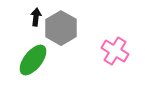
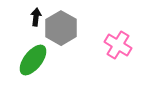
pink cross: moved 3 px right, 6 px up
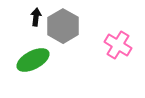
gray hexagon: moved 2 px right, 2 px up
green ellipse: rotated 24 degrees clockwise
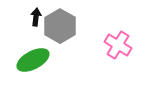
gray hexagon: moved 3 px left
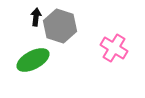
gray hexagon: rotated 12 degrees counterclockwise
pink cross: moved 4 px left, 3 px down
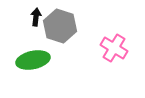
green ellipse: rotated 16 degrees clockwise
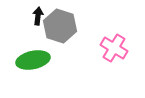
black arrow: moved 2 px right, 1 px up
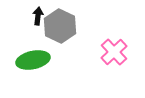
gray hexagon: rotated 8 degrees clockwise
pink cross: moved 4 px down; rotated 16 degrees clockwise
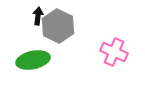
gray hexagon: moved 2 px left
pink cross: rotated 24 degrees counterclockwise
